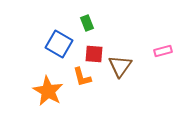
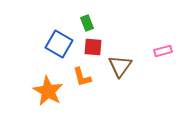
red square: moved 1 px left, 7 px up
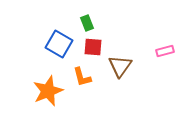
pink rectangle: moved 2 px right
orange star: rotated 20 degrees clockwise
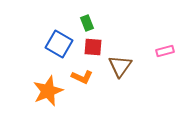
orange L-shape: rotated 50 degrees counterclockwise
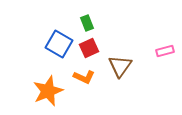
red square: moved 4 px left, 1 px down; rotated 30 degrees counterclockwise
orange L-shape: moved 2 px right
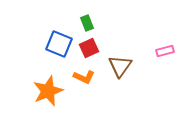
blue square: rotated 8 degrees counterclockwise
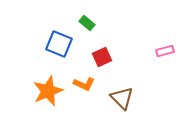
green rectangle: rotated 28 degrees counterclockwise
red square: moved 13 px right, 9 px down
brown triangle: moved 2 px right, 32 px down; rotated 20 degrees counterclockwise
orange L-shape: moved 7 px down
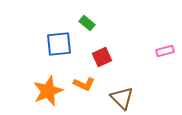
blue square: rotated 28 degrees counterclockwise
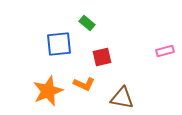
red square: rotated 12 degrees clockwise
brown triangle: rotated 35 degrees counterclockwise
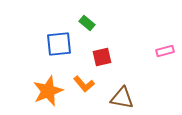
orange L-shape: rotated 25 degrees clockwise
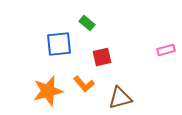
pink rectangle: moved 1 px right, 1 px up
orange star: rotated 8 degrees clockwise
brown triangle: moved 2 px left; rotated 25 degrees counterclockwise
